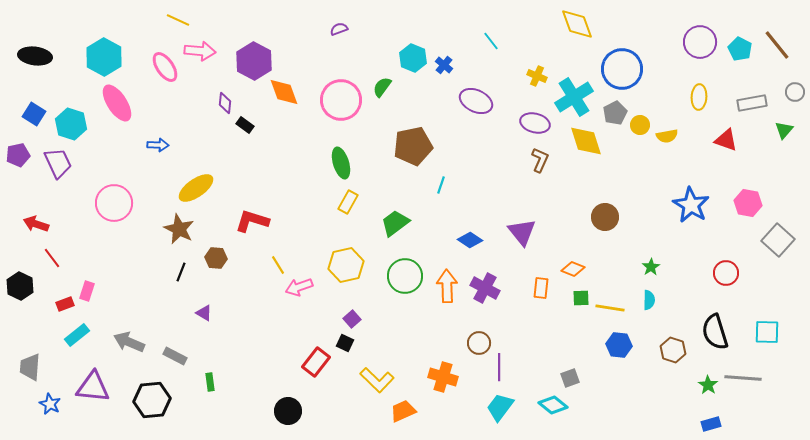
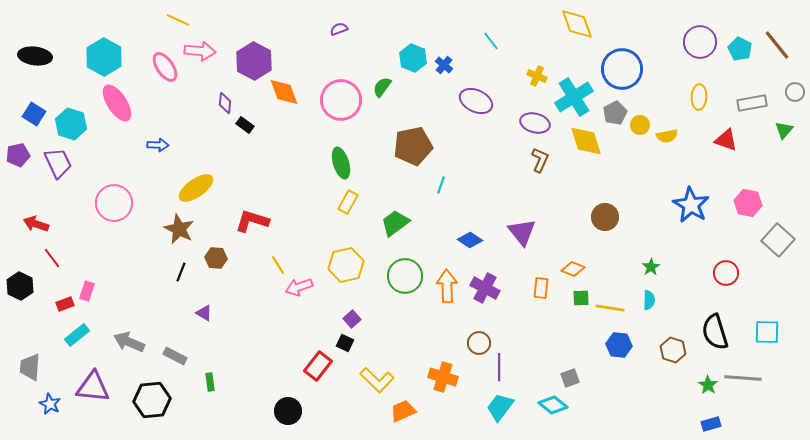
red rectangle at (316, 362): moved 2 px right, 4 px down
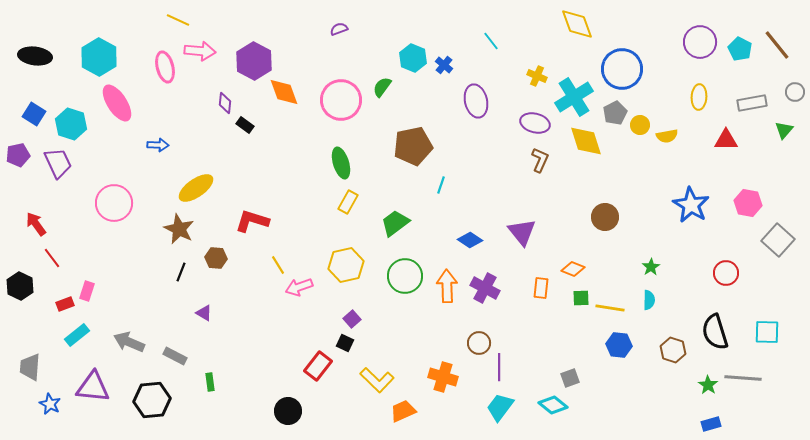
cyan hexagon at (104, 57): moved 5 px left
pink ellipse at (165, 67): rotated 20 degrees clockwise
purple ellipse at (476, 101): rotated 52 degrees clockwise
red triangle at (726, 140): rotated 20 degrees counterclockwise
red arrow at (36, 224): rotated 35 degrees clockwise
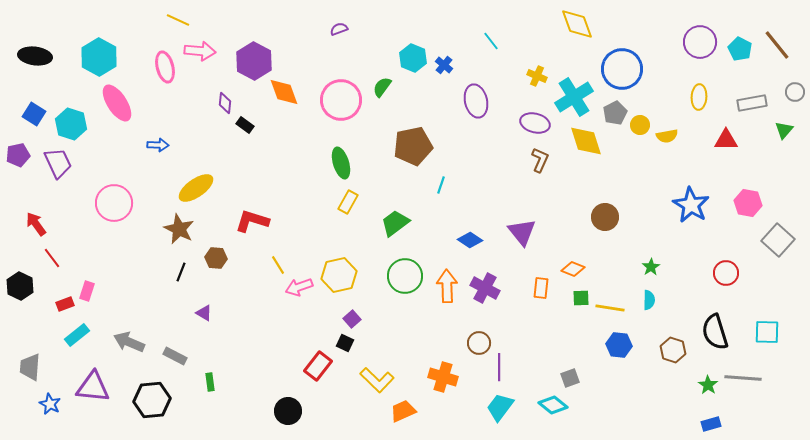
yellow hexagon at (346, 265): moved 7 px left, 10 px down
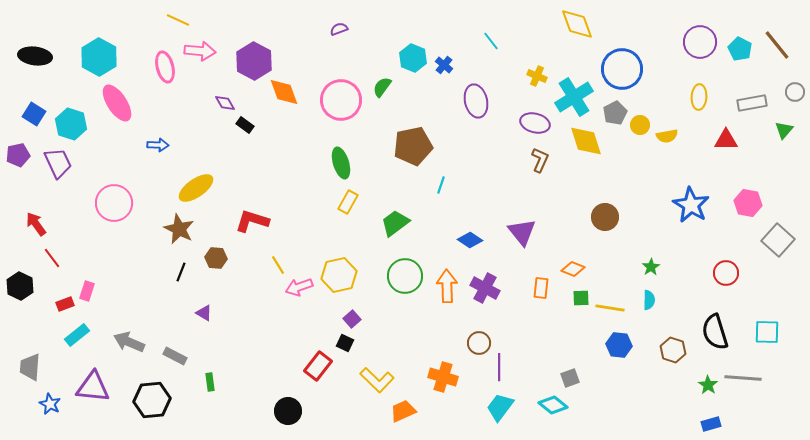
purple diamond at (225, 103): rotated 35 degrees counterclockwise
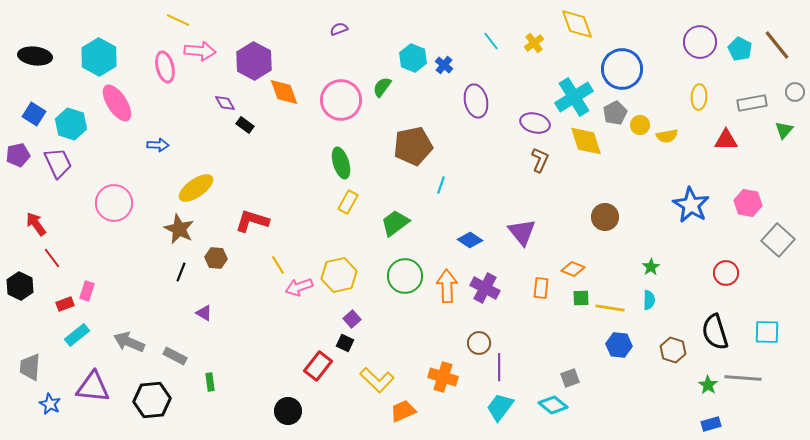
yellow cross at (537, 76): moved 3 px left, 33 px up; rotated 30 degrees clockwise
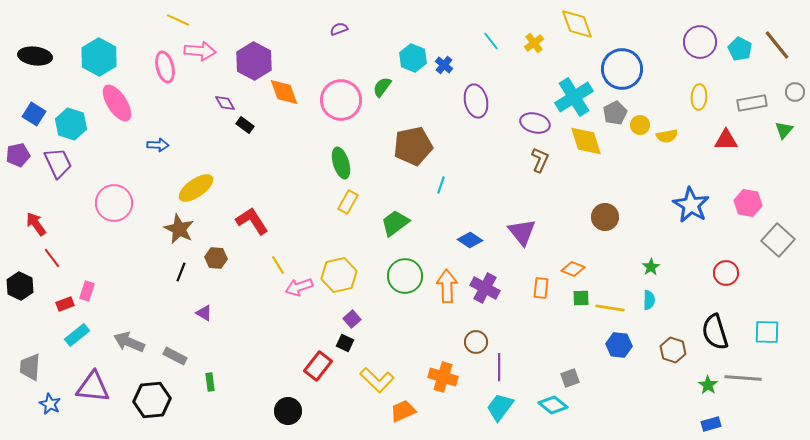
red L-shape at (252, 221): rotated 40 degrees clockwise
brown circle at (479, 343): moved 3 px left, 1 px up
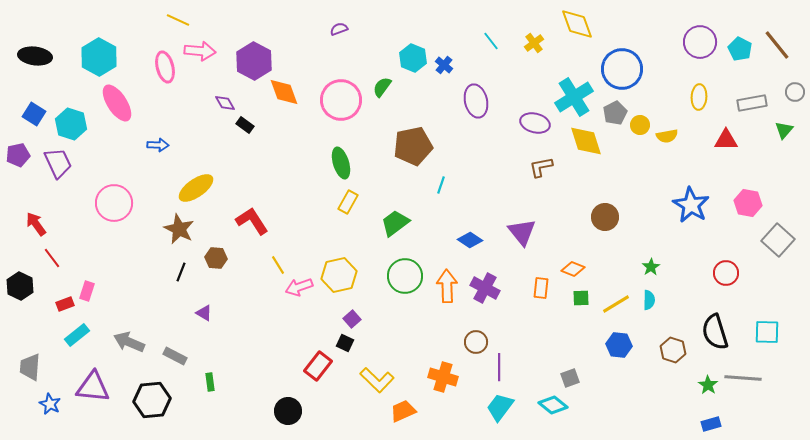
brown L-shape at (540, 160): moved 1 px right, 7 px down; rotated 125 degrees counterclockwise
yellow line at (610, 308): moved 6 px right, 4 px up; rotated 40 degrees counterclockwise
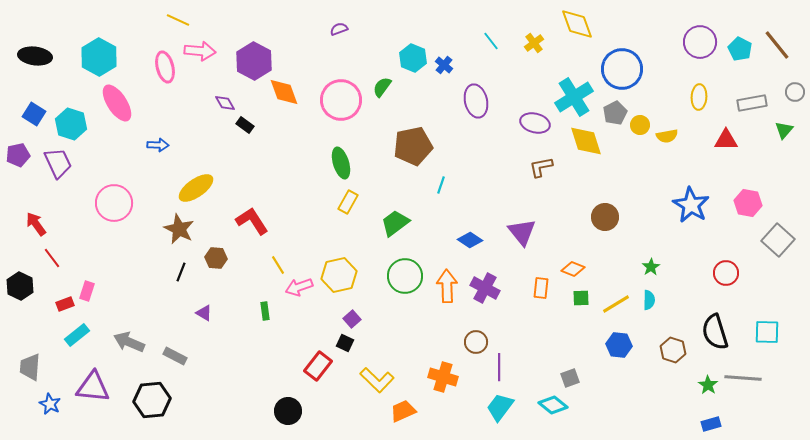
green rectangle at (210, 382): moved 55 px right, 71 px up
